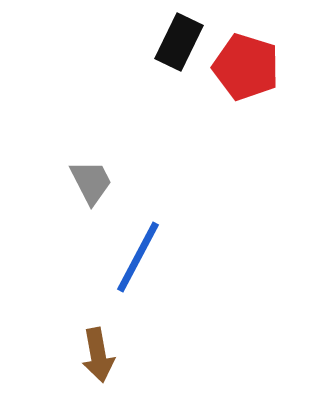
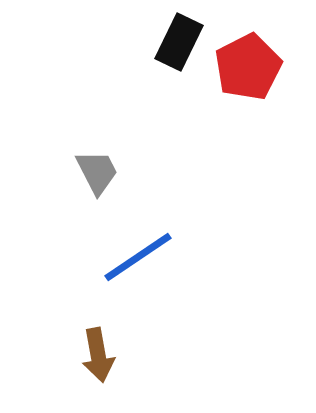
red pentagon: moved 2 px right; rotated 28 degrees clockwise
gray trapezoid: moved 6 px right, 10 px up
blue line: rotated 28 degrees clockwise
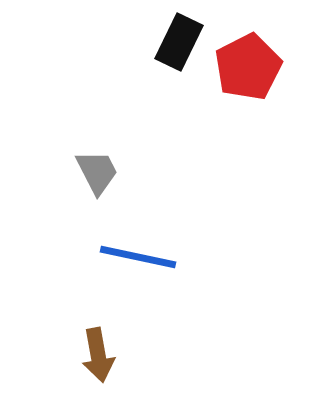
blue line: rotated 46 degrees clockwise
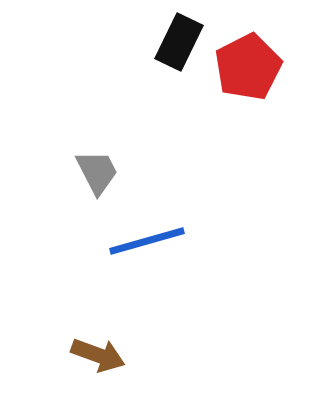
blue line: moved 9 px right, 16 px up; rotated 28 degrees counterclockwise
brown arrow: rotated 60 degrees counterclockwise
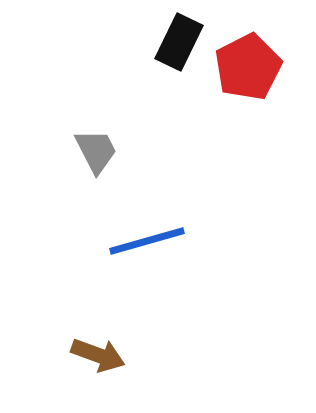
gray trapezoid: moved 1 px left, 21 px up
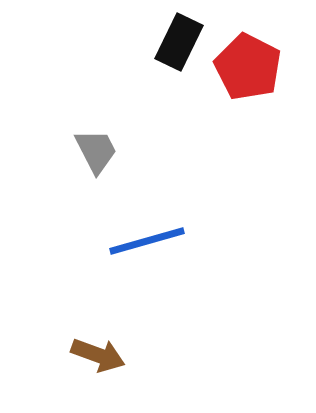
red pentagon: rotated 18 degrees counterclockwise
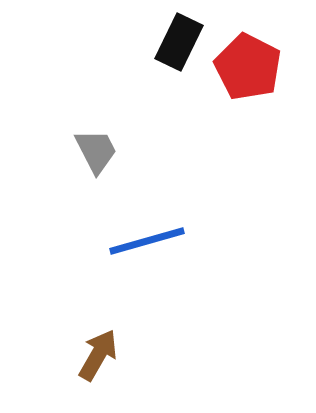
brown arrow: rotated 80 degrees counterclockwise
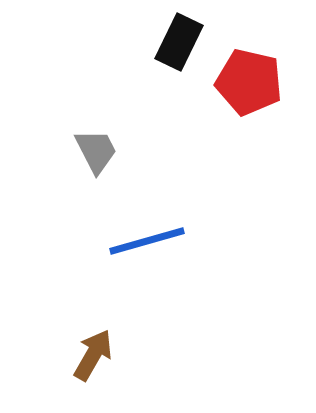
red pentagon: moved 1 px right, 15 px down; rotated 14 degrees counterclockwise
brown arrow: moved 5 px left
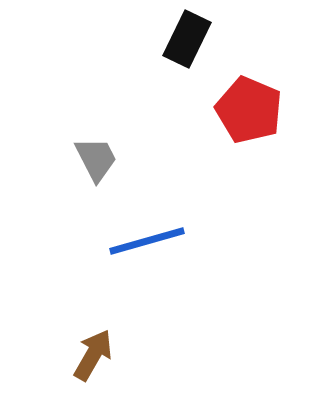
black rectangle: moved 8 px right, 3 px up
red pentagon: moved 28 px down; rotated 10 degrees clockwise
gray trapezoid: moved 8 px down
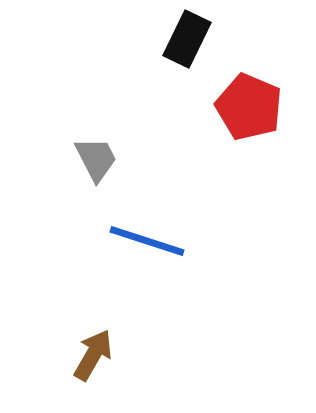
red pentagon: moved 3 px up
blue line: rotated 34 degrees clockwise
